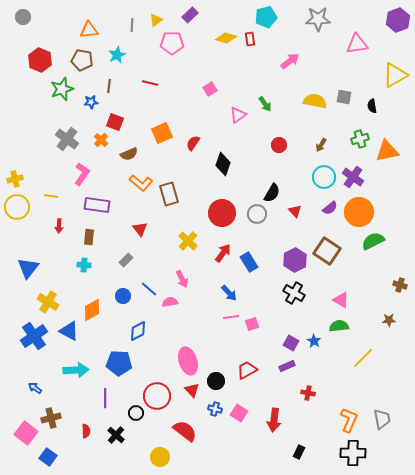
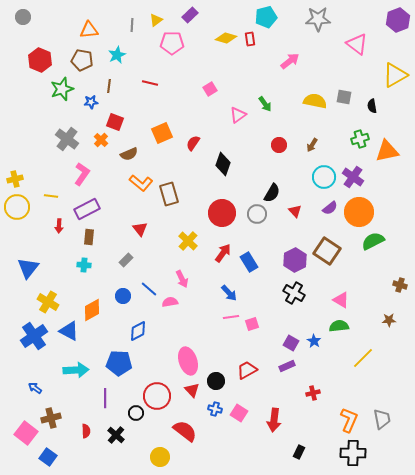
pink triangle at (357, 44): rotated 45 degrees clockwise
brown arrow at (321, 145): moved 9 px left
purple rectangle at (97, 205): moved 10 px left, 4 px down; rotated 35 degrees counterclockwise
red cross at (308, 393): moved 5 px right; rotated 24 degrees counterclockwise
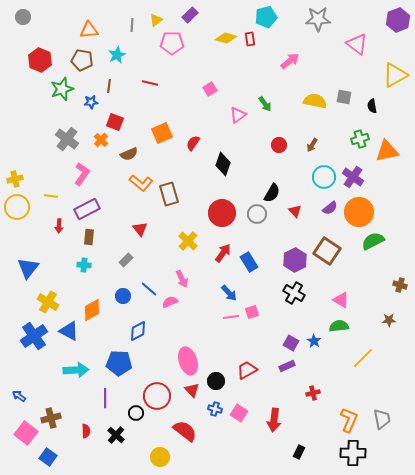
pink semicircle at (170, 302): rotated 14 degrees counterclockwise
pink square at (252, 324): moved 12 px up
blue arrow at (35, 388): moved 16 px left, 8 px down
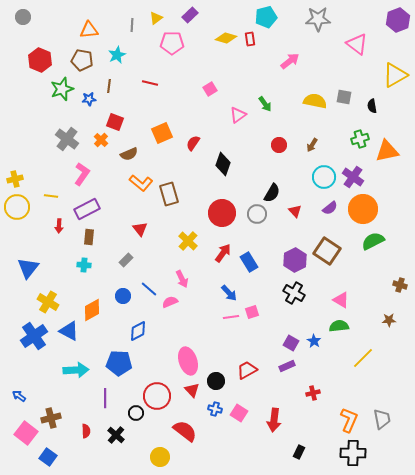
yellow triangle at (156, 20): moved 2 px up
blue star at (91, 102): moved 2 px left, 3 px up
orange circle at (359, 212): moved 4 px right, 3 px up
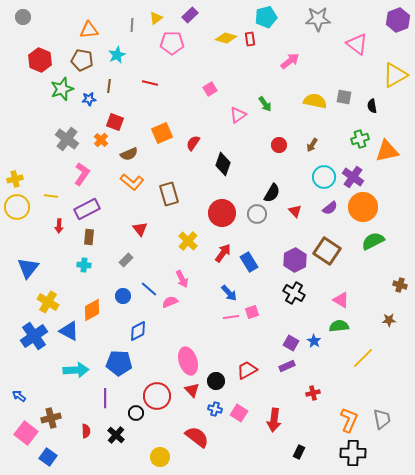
orange L-shape at (141, 183): moved 9 px left, 1 px up
orange circle at (363, 209): moved 2 px up
red semicircle at (185, 431): moved 12 px right, 6 px down
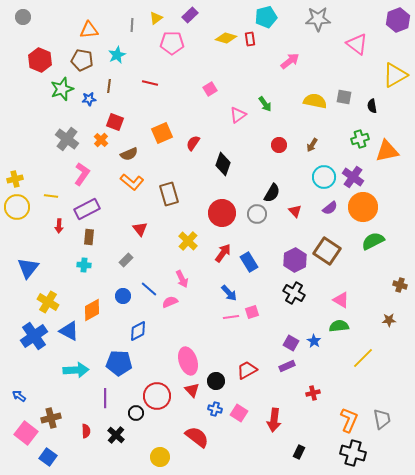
black cross at (353, 453): rotated 15 degrees clockwise
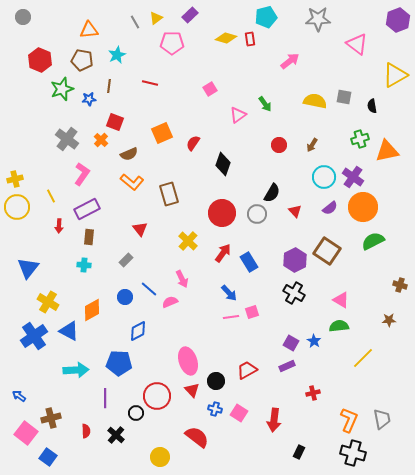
gray line at (132, 25): moved 3 px right, 3 px up; rotated 32 degrees counterclockwise
yellow line at (51, 196): rotated 56 degrees clockwise
blue circle at (123, 296): moved 2 px right, 1 px down
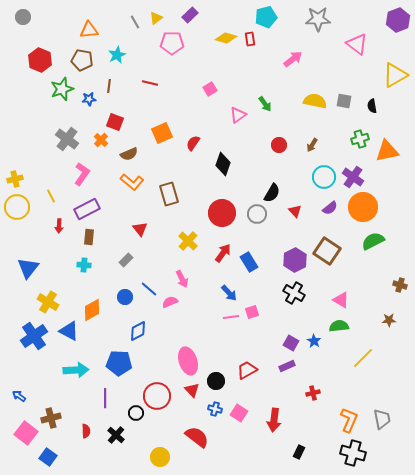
pink arrow at (290, 61): moved 3 px right, 2 px up
gray square at (344, 97): moved 4 px down
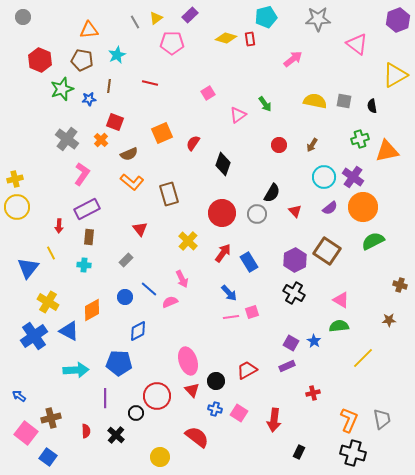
pink square at (210, 89): moved 2 px left, 4 px down
yellow line at (51, 196): moved 57 px down
